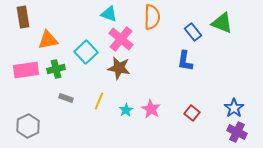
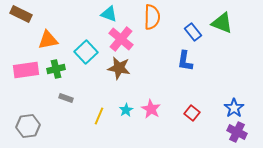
brown rectangle: moved 2 px left, 3 px up; rotated 55 degrees counterclockwise
yellow line: moved 15 px down
gray hexagon: rotated 20 degrees clockwise
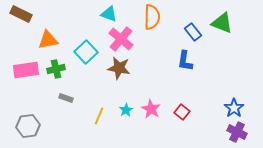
red square: moved 10 px left, 1 px up
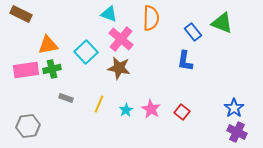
orange semicircle: moved 1 px left, 1 px down
orange triangle: moved 5 px down
green cross: moved 4 px left
yellow line: moved 12 px up
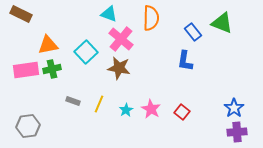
gray rectangle: moved 7 px right, 3 px down
purple cross: rotated 30 degrees counterclockwise
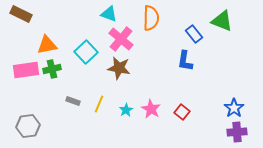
green triangle: moved 2 px up
blue rectangle: moved 1 px right, 2 px down
orange triangle: moved 1 px left
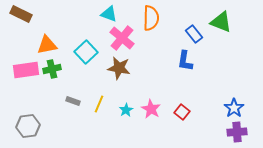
green triangle: moved 1 px left, 1 px down
pink cross: moved 1 px right, 1 px up
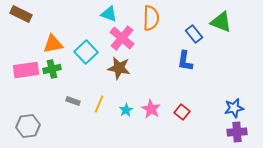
orange triangle: moved 6 px right, 1 px up
blue star: rotated 24 degrees clockwise
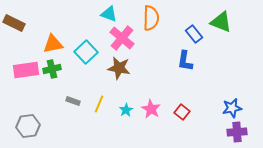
brown rectangle: moved 7 px left, 9 px down
blue star: moved 2 px left
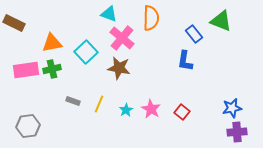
green triangle: moved 1 px up
orange triangle: moved 1 px left, 1 px up
